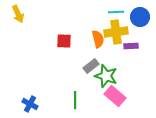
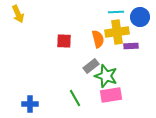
yellow cross: moved 1 px right
pink rectangle: moved 4 px left, 1 px up; rotated 50 degrees counterclockwise
green line: moved 2 px up; rotated 30 degrees counterclockwise
blue cross: rotated 28 degrees counterclockwise
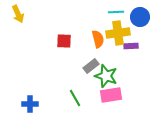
yellow cross: moved 1 px right, 1 px down
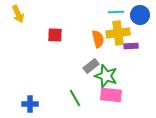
blue circle: moved 2 px up
red square: moved 9 px left, 6 px up
pink rectangle: rotated 15 degrees clockwise
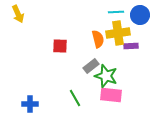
red square: moved 5 px right, 11 px down
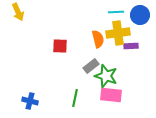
yellow arrow: moved 2 px up
green line: rotated 42 degrees clockwise
blue cross: moved 3 px up; rotated 14 degrees clockwise
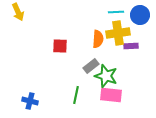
orange semicircle: rotated 18 degrees clockwise
green line: moved 1 px right, 3 px up
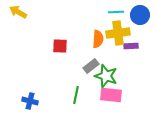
yellow arrow: rotated 144 degrees clockwise
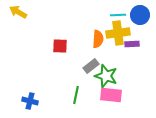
cyan line: moved 2 px right, 3 px down
purple rectangle: moved 1 px right, 2 px up
